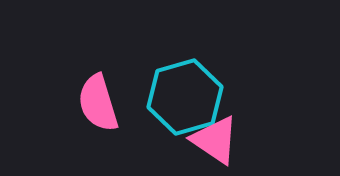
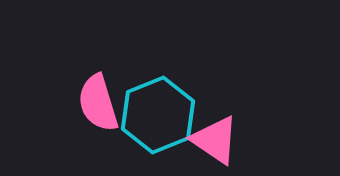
cyan hexagon: moved 27 px left, 18 px down; rotated 6 degrees counterclockwise
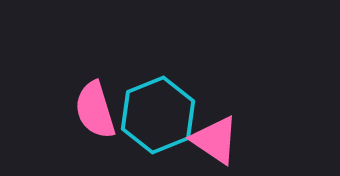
pink semicircle: moved 3 px left, 7 px down
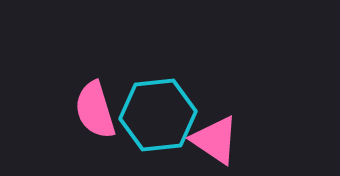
cyan hexagon: rotated 16 degrees clockwise
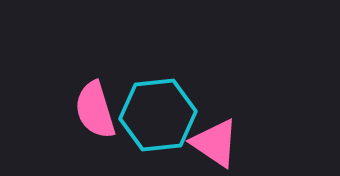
pink triangle: moved 3 px down
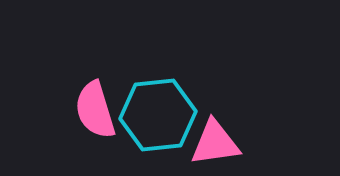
pink triangle: rotated 42 degrees counterclockwise
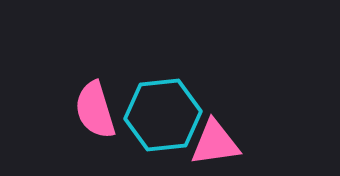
cyan hexagon: moved 5 px right
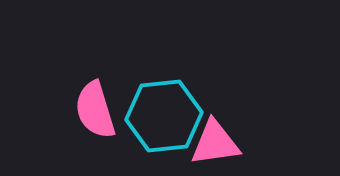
cyan hexagon: moved 1 px right, 1 px down
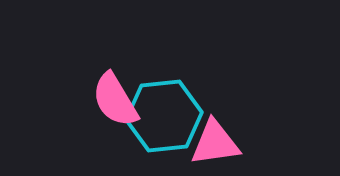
pink semicircle: moved 20 px right, 10 px up; rotated 14 degrees counterclockwise
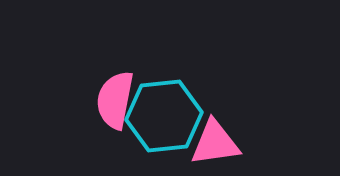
pink semicircle: rotated 42 degrees clockwise
